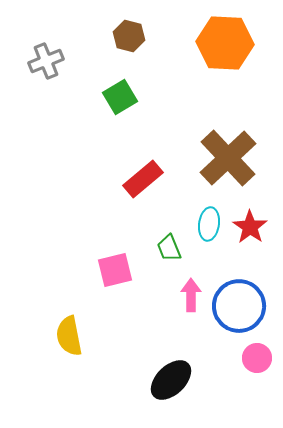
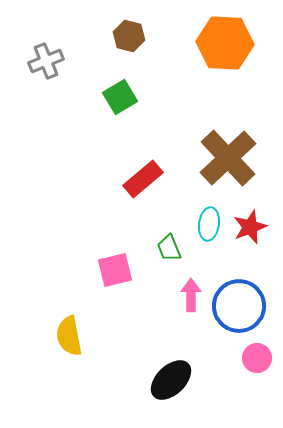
red star: rotated 16 degrees clockwise
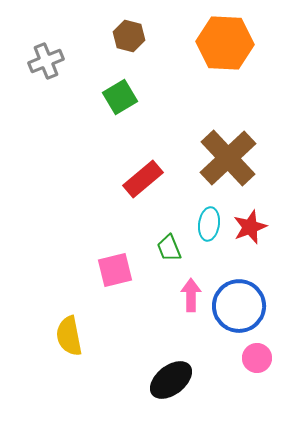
black ellipse: rotated 6 degrees clockwise
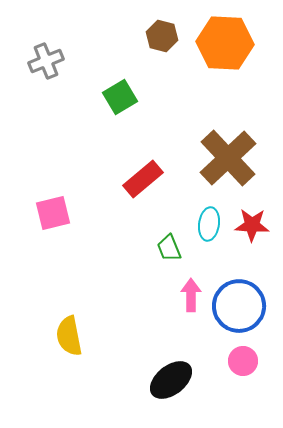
brown hexagon: moved 33 px right
red star: moved 2 px right, 2 px up; rotated 24 degrees clockwise
pink square: moved 62 px left, 57 px up
pink circle: moved 14 px left, 3 px down
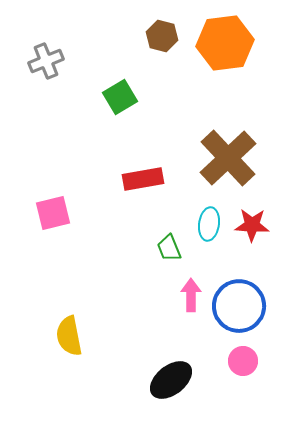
orange hexagon: rotated 10 degrees counterclockwise
red rectangle: rotated 30 degrees clockwise
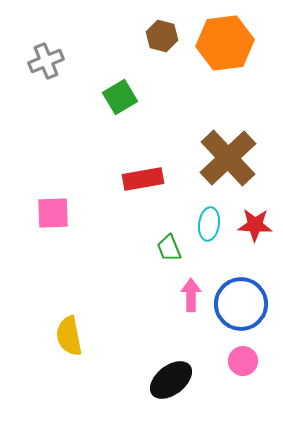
pink square: rotated 12 degrees clockwise
red star: moved 3 px right
blue circle: moved 2 px right, 2 px up
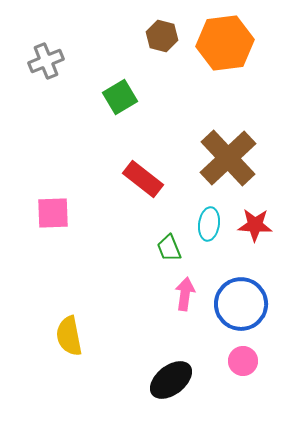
red rectangle: rotated 48 degrees clockwise
pink arrow: moved 6 px left, 1 px up; rotated 8 degrees clockwise
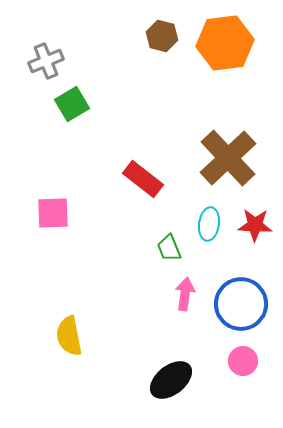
green square: moved 48 px left, 7 px down
